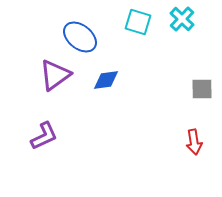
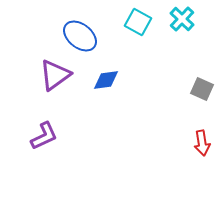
cyan square: rotated 12 degrees clockwise
blue ellipse: moved 1 px up
gray square: rotated 25 degrees clockwise
red arrow: moved 8 px right, 1 px down
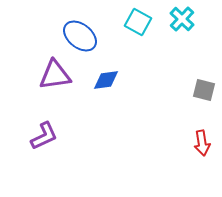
purple triangle: rotated 28 degrees clockwise
gray square: moved 2 px right, 1 px down; rotated 10 degrees counterclockwise
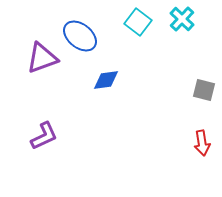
cyan square: rotated 8 degrees clockwise
purple triangle: moved 13 px left, 17 px up; rotated 12 degrees counterclockwise
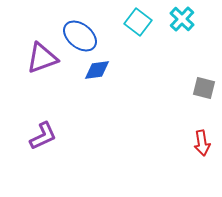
blue diamond: moved 9 px left, 10 px up
gray square: moved 2 px up
purple L-shape: moved 1 px left
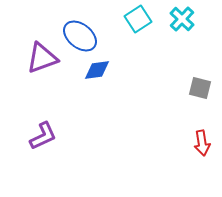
cyan square: moved 3 px up; rotated 20 degrees clockwise
gray square: moved 4 px left
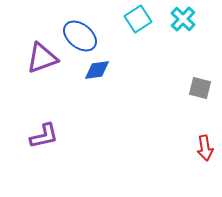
cyan cross: moved 1 px right
purple L-shape: moved 1 px right; rotated 12 degrees clockwise
red arrow: moved 3 px right, 5 px down
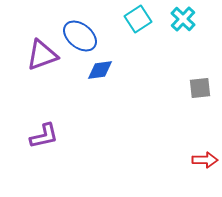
purple triangle: moved 3 px up
blue diamond: moved 3 px right
gray square: rotated 20 degrees counterclockwise
red arrow: moved 12 px down; rotated 80 degrees counterclockwise
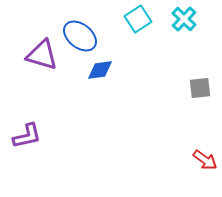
cyan cross: moved 1 px right
purple triangle: rotated 36 degrees clockwise
purple L-shape: moved 17 px left
red arrow: rotated 35 degrees clockwise
